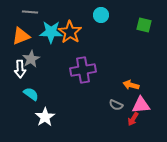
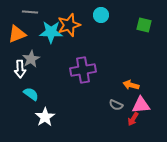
orange star: moved 1 px left, 7 px up; rotated 20 degrees clockwise
orange triangle: moved 4 px left, 2 px up
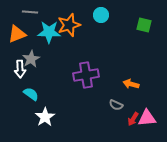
cyan star: moved 2 px left
purple cross: moved 3 px right, 5 px down
orange arrow: moved 1 px up
pink triangle: moved 6 px right, 13 px down
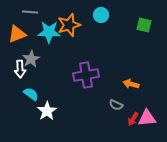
white star: moved 2 px right, 6 px up
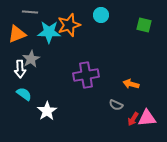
cyan semicircle: moved 7 px left
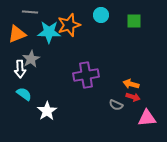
green square: moved 10 px left, 4 px up; rotated 14 degrees counterclockwise
red arrow: moved 22 px up; rotated 104 degrees counterclockwise
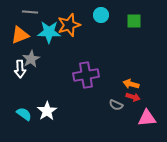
orange triangle: moved 3 px right, 1 px down
cyan semicircle: moved 20 px down
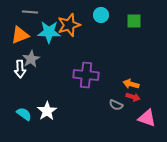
purple cross: rotated 15 degrees clockwise
pink triangle: rotated 24 degrees clockwise
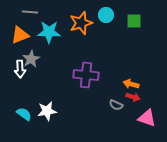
cyan circle: moved 5 px right
orange star: moved 12 px right, 2 px up
white star: rotated 24 degrees clockwise
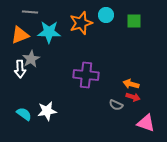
pink triangle: moved 1 px left, 5 px down
